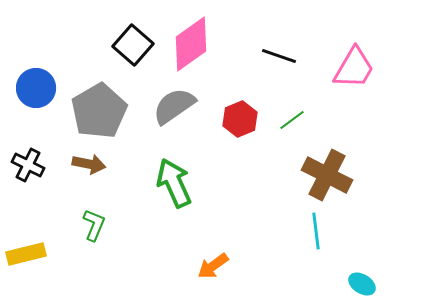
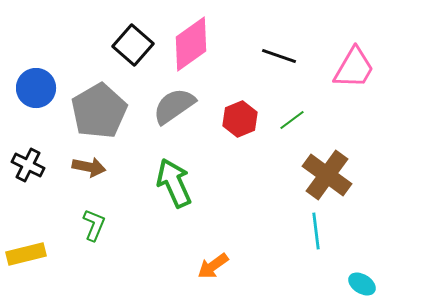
brown arrow: moved 3 px down
brown cross: rotated 9 degrees clockwise
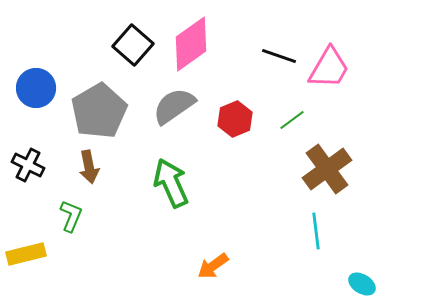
pink trapezoid: moved 25 px left
red hexagon: moved 5 px left
brown arrow: rotated 68 degrees clockwise
brown cross: moved 6 px up; rotated 18 degrees clockwise
green arrow: moved 3 px left
green L-shape: moved 23 px left, 9 px up
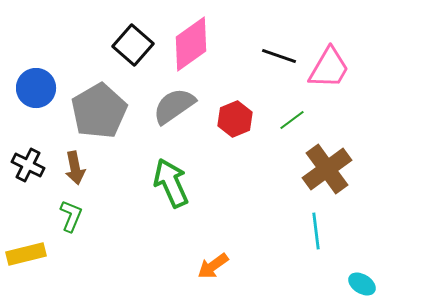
brown arrow: moved 14 px left, 1 px down
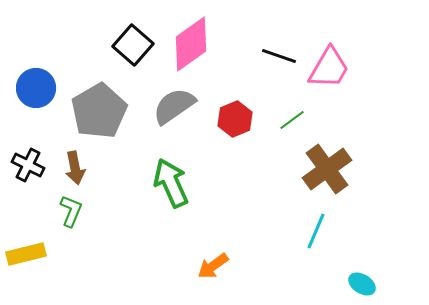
green L-shape: moved 5 px up
cyan line: rotated 30 degrees clockwise
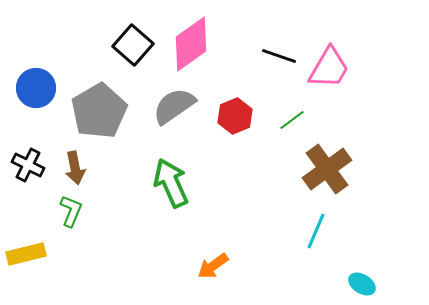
red hexagon: moved 3 px up
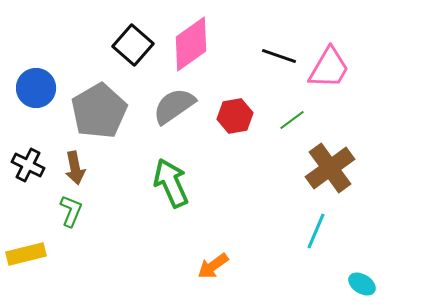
red hexagon: rotated 12 degrees clockwise
brown cross: moved 3 px right, 1 px up
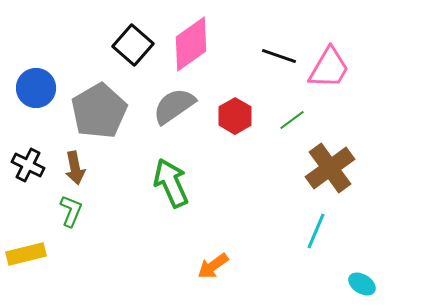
red hexagon: rotated 20 degrees counterclockwise
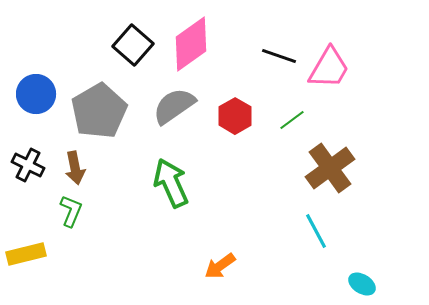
blue circle: moved 6 px down
cyan line: rotated 51 degrees counterclockwise
orange arrow: moved 7 px right
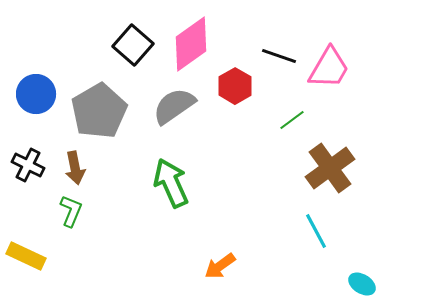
red hexagon: moved 30 px up
yellow rectangle: moved 2 px down; rotated 39 degrees clockwise
